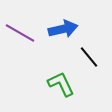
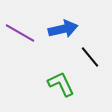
black line: moved 1 px right
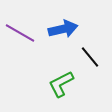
green L-shape: rotated 92 degrees counterclockwise
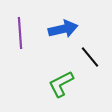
purple line: rotated 56 degrees clockwise
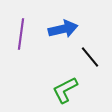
purple line: moved 1 px right, 1 px down; rotated 12 degrees clockwise
green L-shape: moved 4 px right, 6 px down
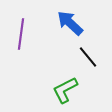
blue arrow: moved 7 px right, 6 px up; rotated 124 degrees counterclockwise
black line: moved 2 px left
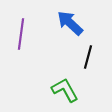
black line: rotated 55 degrees clockwise
green L-shape: rotated 88 degrees clockwise
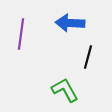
blue arrow: rotated 40 degrees counterclockwise
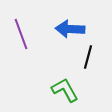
blue arrow: moved 6 px down
purple line: rotated 28 degrees counterclockwise
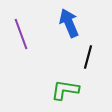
blue arrow: moved 1 px left, 6 px up; rotated 64 degrees clockwise
green L-shape: rotated 52 degrees counterclockwise
